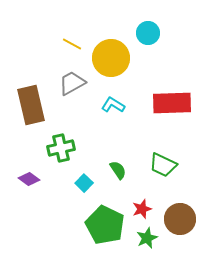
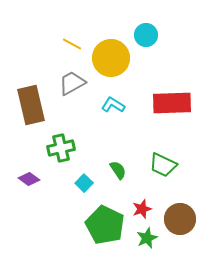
cyan circle: moved 2 px left, 2 px down
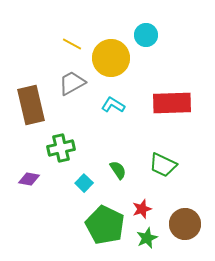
purple diamond: rotated 25 degrees counterclockwise
brown circle: moved 5 px right, 5 px down
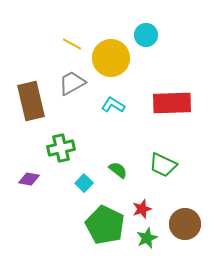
brown rectangle: moved 4 px up
green semicircle: rotated 18 degrees counterclockwise
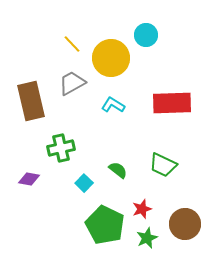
yellow line: rotated 18 degrees clockwise
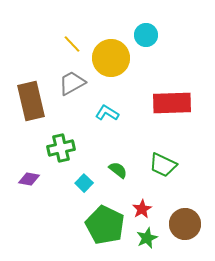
cyan L-shape: moved 6 px left, 8 px down
red star: rotated 12 degrees counterclockwise
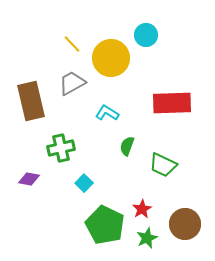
green semicircle: moved 9 px right, 24 px up; rotated 108 degrees counterclockwise
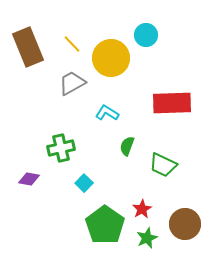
brown rectangle: moved 3 px left, 54 px up; rotated 9 degrees counterclockwise
green pentagon: rotated 9 degrees clockwise
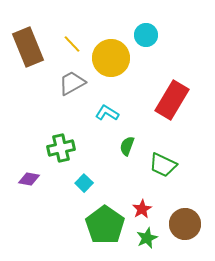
red rectangle: moved 3 px up; rotated 57 degrees counterclockwise
